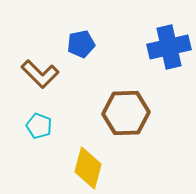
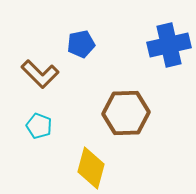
blue cross: moved 2 px up
yellow diamond: moved 3 px right
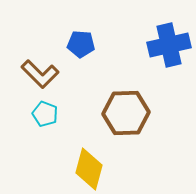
blue pentagon: rotated 16 degrees clockwise
cyan pentagon: moved 6 px right, 12 px up
yellow diamond: moved 2 px left, 1 px down
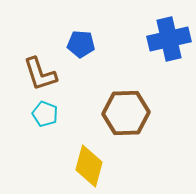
blue cross: moved 6 px up
brown L-shape: rotated 27 degrees clockwise
yellow diamond: moved 3 px up
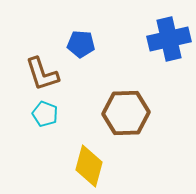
brown L-shape: moved 2 px right
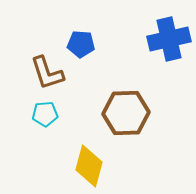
brown L-shape: moved 5 px right, 1 px up
cyan pentagon: rotated 25 degrees counterclockwise
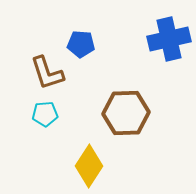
yellow diamond: rotated 18 degrees clockwise
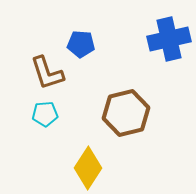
brown hexagon: rotated 12 degrees counterclockwise
yellow diamond: moved 1 px left, 2 px down
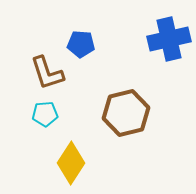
yellow diamond: moved 17 px left, 5 px up
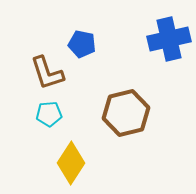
blue pentagon: moved 1 px right; rotated 8 degrees clockwise
cyan pentagon: moved 4 px right
